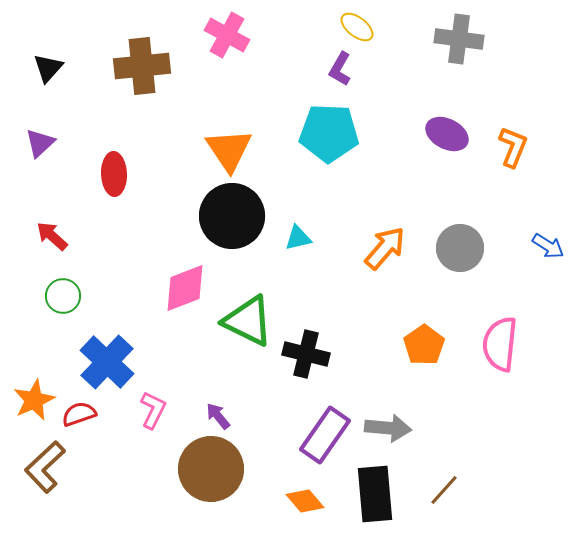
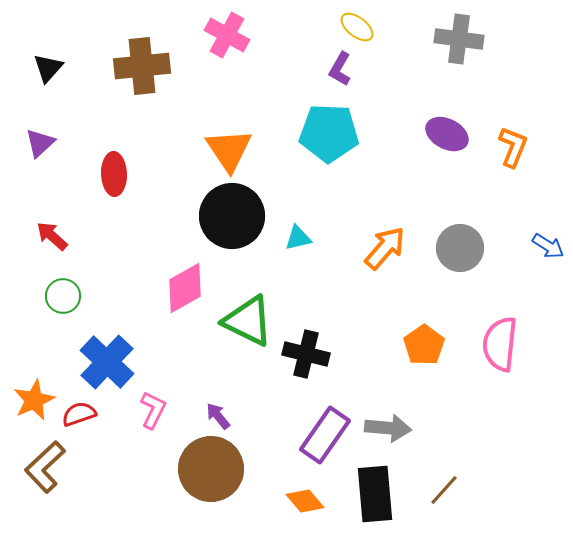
pink diamond: rotated 8 degrees counterclockwise
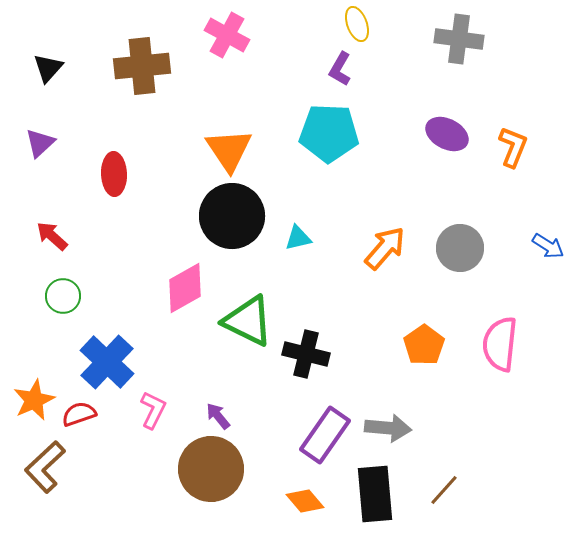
yellow ellipse: moved 3 px up; rotated 32 degrees clockwise
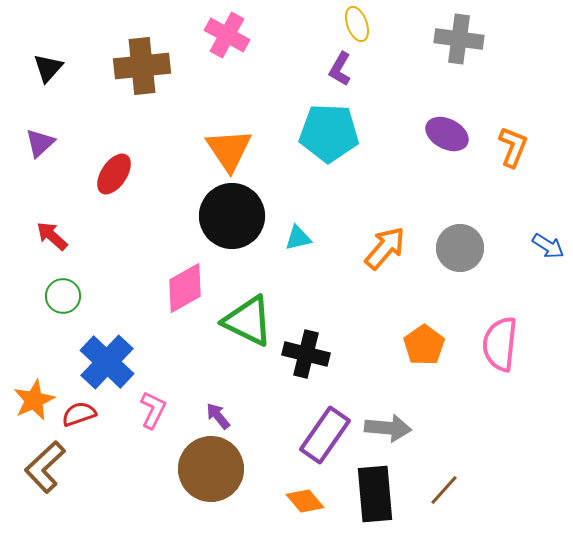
red ellipse: rotated 36 degrees clockwise
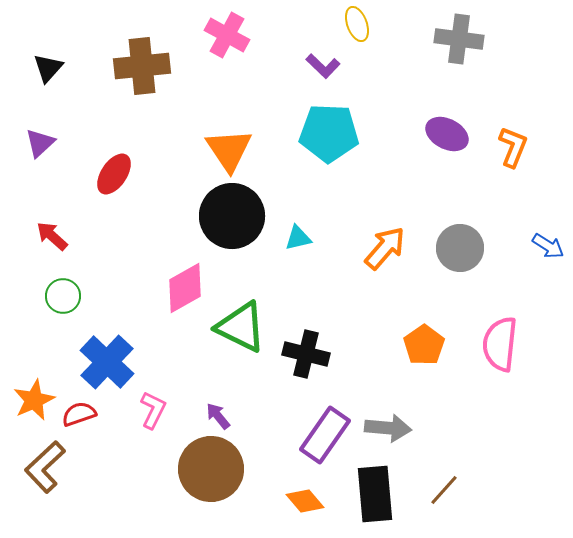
purple L-shape: moved 17 px left, 3 px up; rotated 76 degrees counterclockwise
green triangle: moved 7 px left, 6 px down
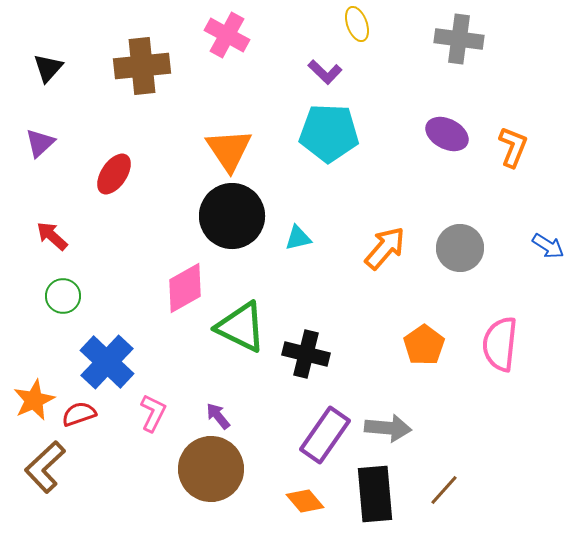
purple L-shape: moved 2 px right, 6 px down
pink L-shape: moved 3 px down
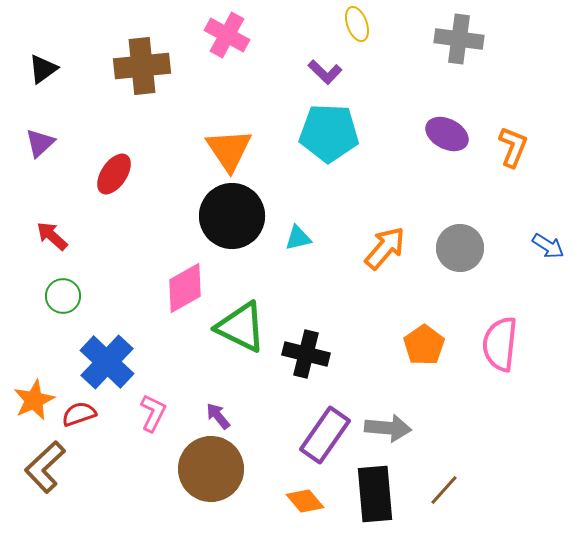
black triangle: moved 5 px left, 1 px down; rotated 12 degrees clockwise
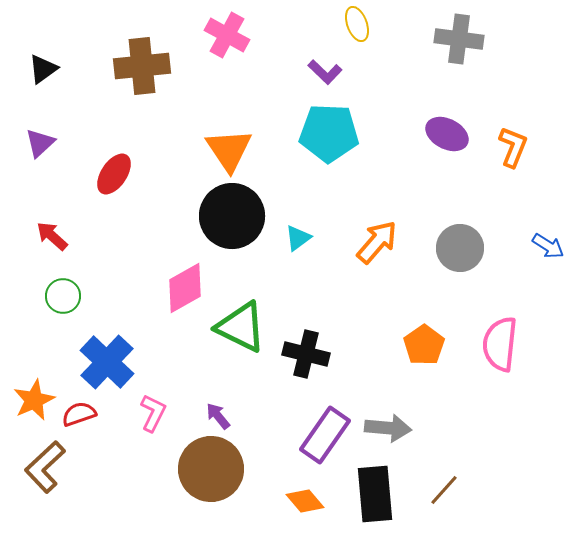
cyan triangle: rotated 24 degrees counterclockwise
orange arrow: moved 8 px left, 6 px up
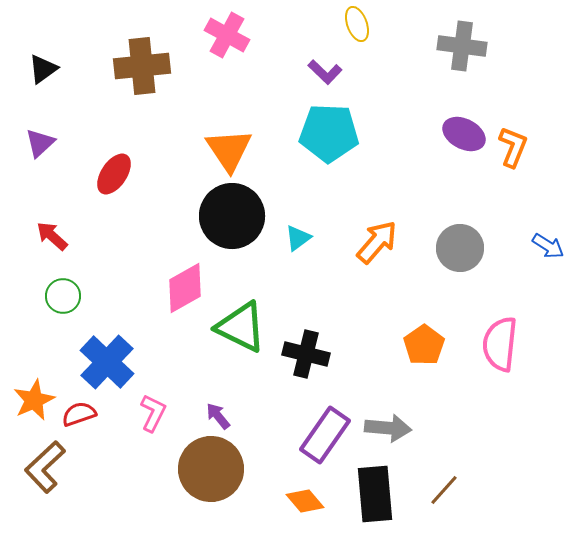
gray cross: moved 3 px right, 7 px down
purple ellipse: moved 17 px right
